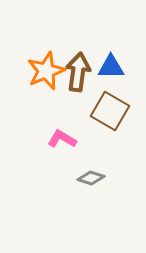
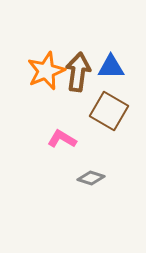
brown square: moved 1 px left
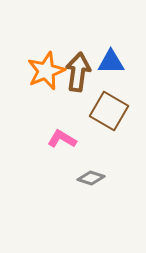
blue triangle: moved 5 px up
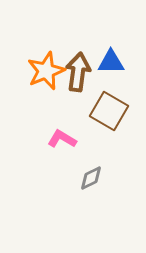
gray diamond: rotated 44 degrees counterclockwise
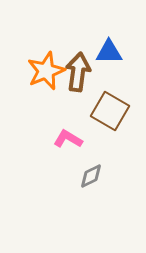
blue triangle: moved 2 px left, 10 px up
brown square: moved 1 px right
pink L-shape: moved 6 px right
gray diamond: moved 2 px up
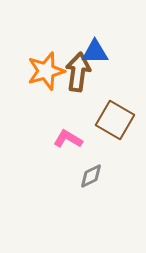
blue triangle: moved 14 px left
orange star: rotated 6 degrees clockwise
brown square: moved 5 px right, 9 px down
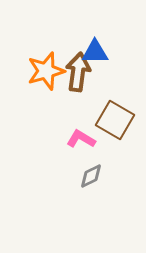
pink L-shape: moved 13 px right
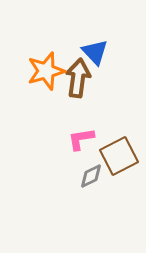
blue triangle: rotated 48 degrees clockwise
brown arrow: moved 6 px down
brown square: moved 4 px right, 36 px down; rotated 33 degrees clockwise
pink L-shape: rotated 40 degrees counterclockwise
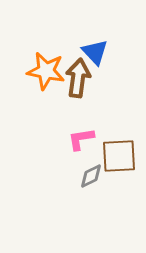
orange star: rotated 27 degrees clockwise
brown square: rotated 24 degrees clockwise
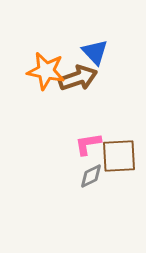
brown arrow: rotated 63 degrees clockwise
pink L-shape: moved 7 px right, 5 px down
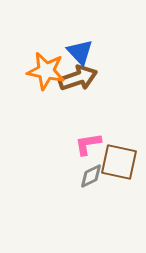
blue triangle: moved 15 px left
brown square: moved 6 px down; rotated 15 degrees clockwise
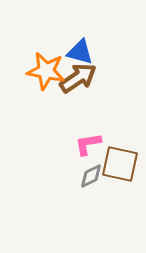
blue triangle: rotated 32 degrees counterclockwise
brown arrow: rotated 15 degrees counterclockwise
brown square: moved 1 px right, 2 px down
